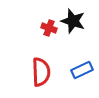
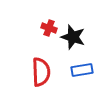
black star: moved 16 px down
blue rectangle: rotated 15 degrees clockwise
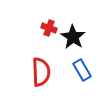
black star: rotated 15 degrees clockwise
blue rectangle: rotated 70 degrees clockwise
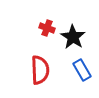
red cross: moved 2 px left
red semicircle: moved 1 px left, 2 px up
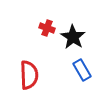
red semicircle: moved 11 px left, 5 px down
